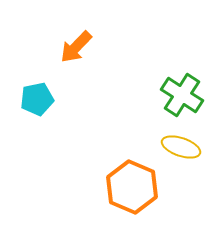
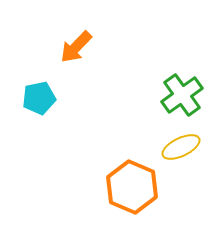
green cross: rotated 21 degrees clockwise
cyan pentagon: moved 2 px right, 1 px up
yellow ellipse: rotated 45 degrees counterclockwise
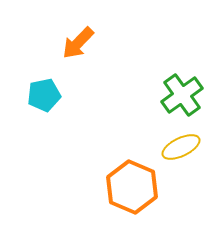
orange arrow: moved 2 px right, 4 px up
cyan pentagon: moved 5 px right, 3 px up
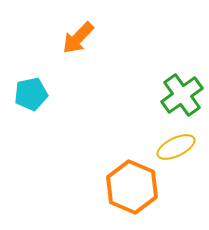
orange arrow: moved 5 px up
cyan pentagon: moved 13 px left, 1 px up
yellow ellipse: moved 5 px left
